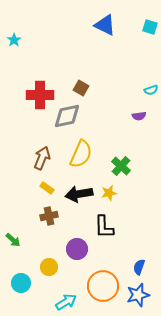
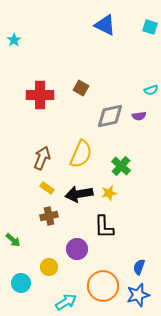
gray diamond: moved 43 px right
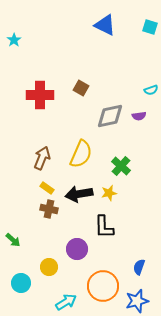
brown cross: moved 7 px up; rotated 24 degrees clockwise
blue star: moved 1 px left, 6 px down
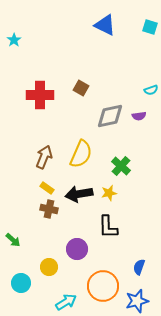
brown arrow: moved 2 px right, 1 px up
black L-shape: moved 4 px right
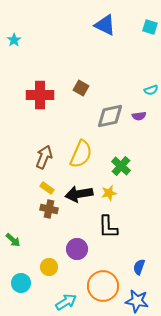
blue star: rotated 25 degrees clockwise
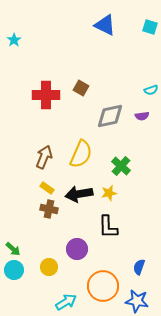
red cross: moved 6 px right
purple semicircle: moved 3 px right
green arrow: moved 9 px down
cyan circle: moved 7 px left, 13 px up
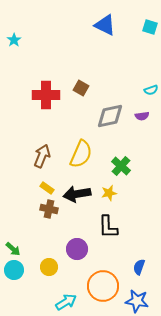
brown arrow: moved 2 px left, 1 px up
black arrow: moved 2 px left
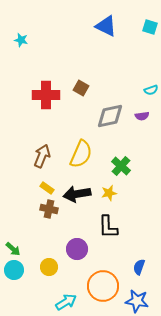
blue triangle: moved 1 px right, 1 px down
cyan star: moved 7 px right; rotated 24 degrees counterclockwise
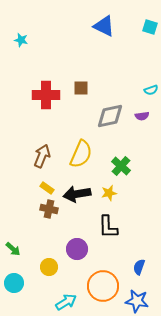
blue triangle: moved 2 px left
brown square: rotated 28 degrees counterclockwise
cyan circle: moved 13 px down
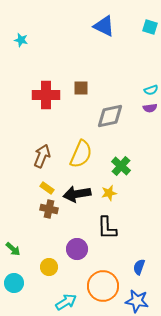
purple semicircle: moved 8 px right, 8 px up
black L-shape: moved 1 px left, 1 px down
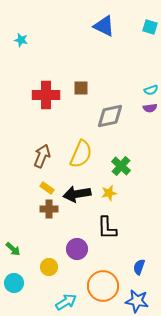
brown cross: rotated 12 degrees counterclockwise
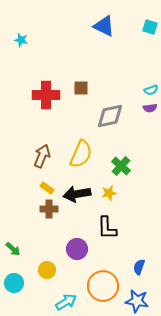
yellow circle: moved 2 px left, 3 px down
